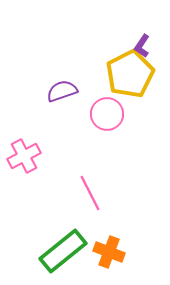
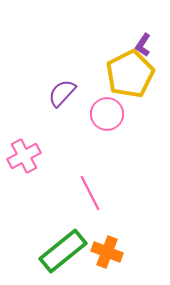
purple L-shape: moved 1 px right, 1 px up
purple semicircle: moved 2 px down; rotated 28 degrees counterclockwise
orange cross: moved 2 px left
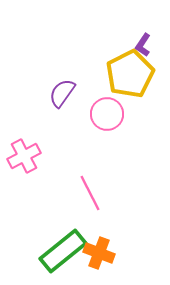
purple semicircle: rotated 8 degrees counterclockwise
orange cross: moved 8 px left, 1 px down
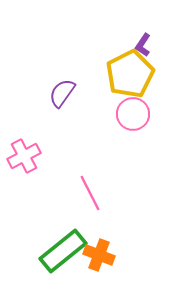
pink circle: moved 26 px right
orange cross: moved 2 px down
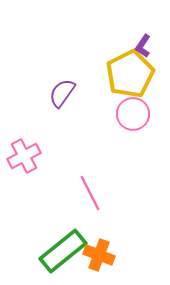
purple L-shape: moved 1 px down
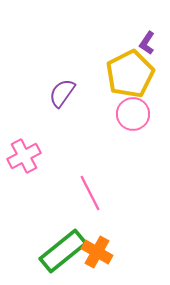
purple L-shape: moved 4 px right, 3 px up
orange cross: moved 2 px left, 3 px up; rotated 8 degrees clockwise
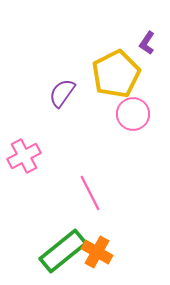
yellow pentagon: moved 14 px left
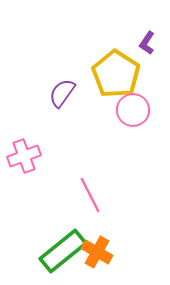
yellow pentagon: rotated 12 degrees counterclockwise
pink circle: moved 4 px up
pink cross: rotated 8 degrees clockwise
pink line: moved 2 px down
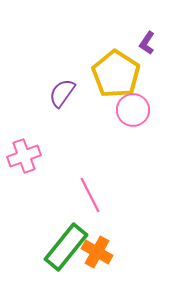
green rectangle: moved 3 px right, 4 px up; rotated 12 degrees counterclockwise
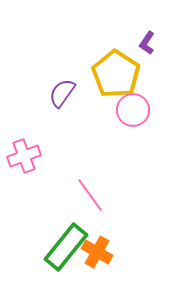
pink line: rotated 9 degrees counterclockwise
